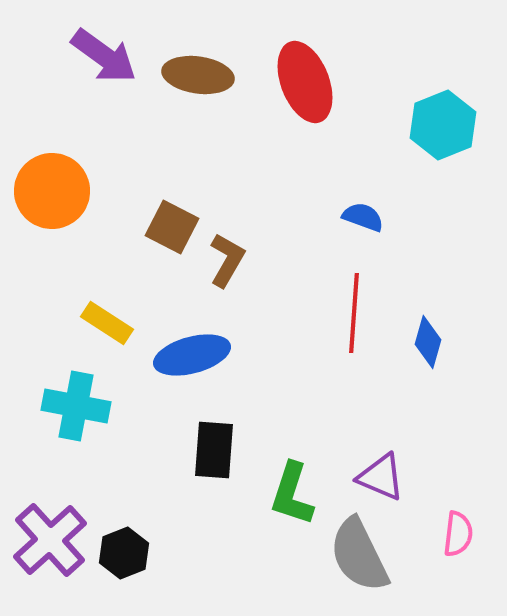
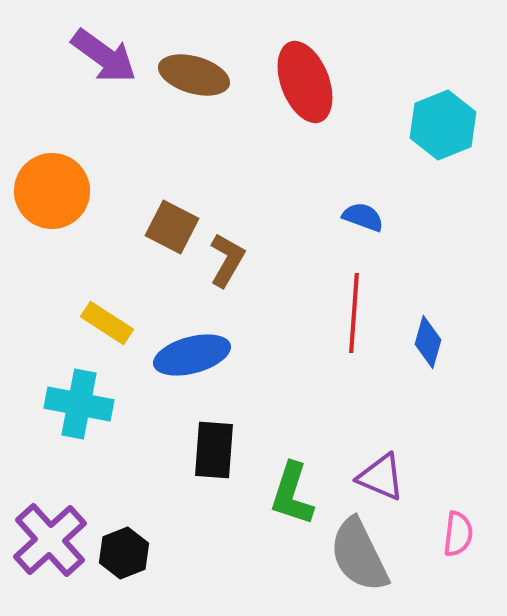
brown ellipse: moved 4 px left; rotated 8 degrees clockwise
cyan cross: moved 3 px right, 2 px up
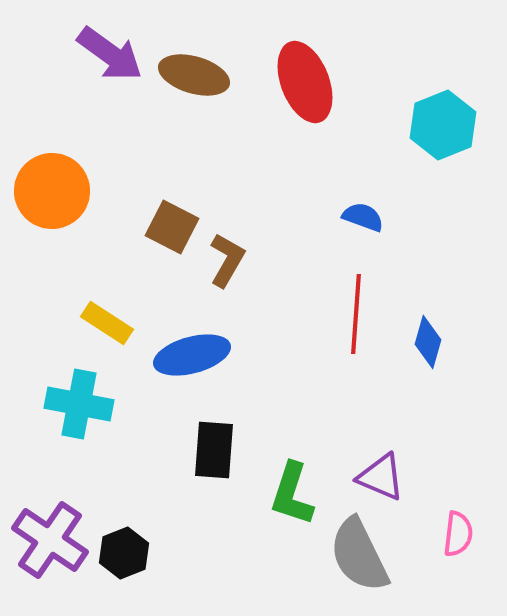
purple arrow: moved 6 px right, 2 px up
red line: moved 2 px right, 1 px down
purple cross: rotated 14 degrees counterclockwise
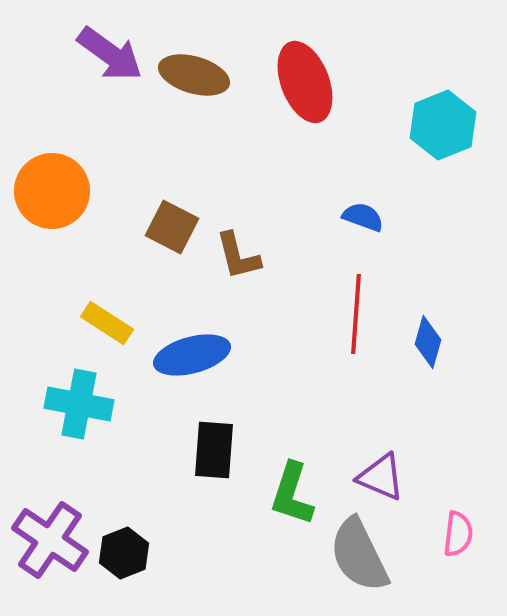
brown L-shape: moved 11 px right, 4 px up; rotated 136 degrees clockwise
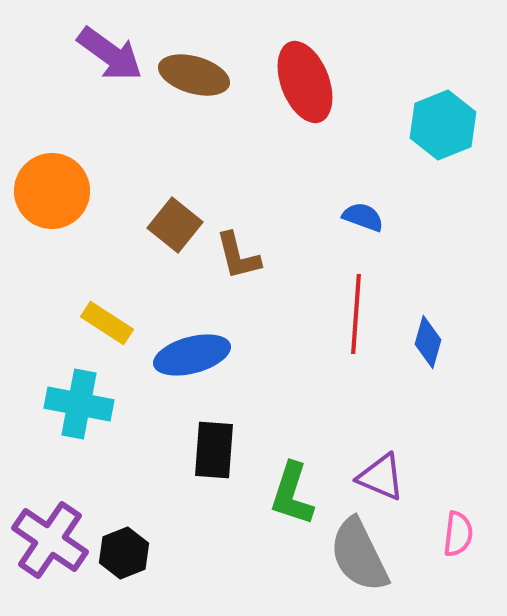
brown square: moved 3 px right, 2 px up; rotated 12 degrees clockwise
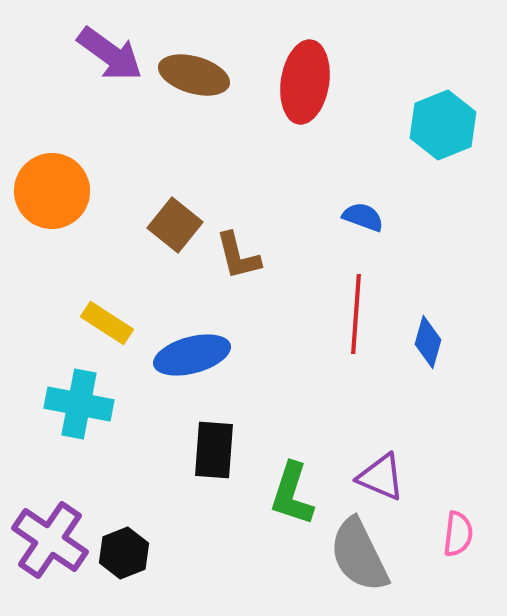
red ellipse: rotated 30 degrees clockwise
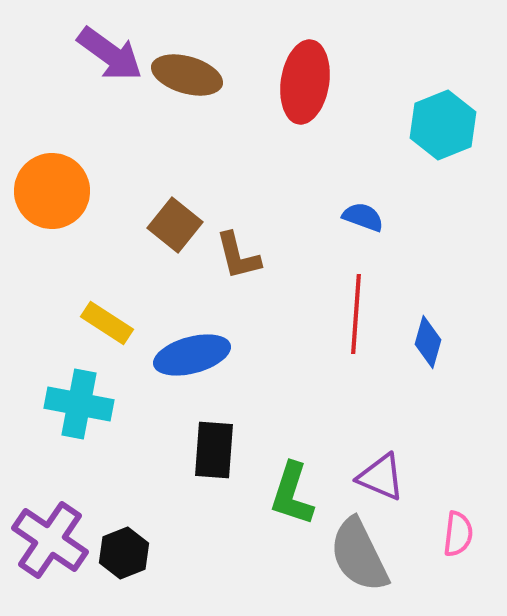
brown ellipse: moved 7 px left
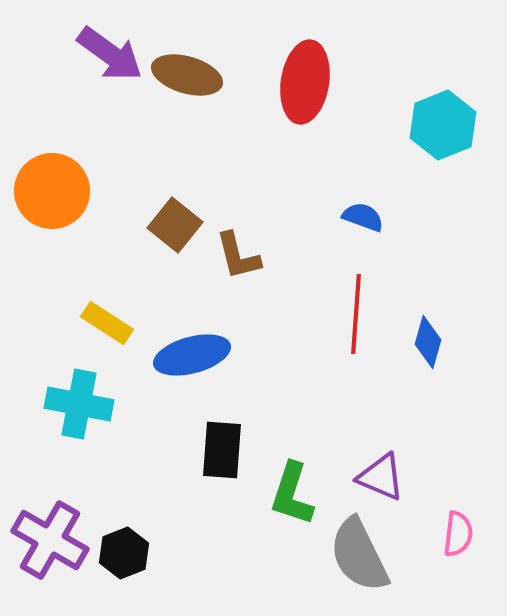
black rectangle: moved 8 px right
purple cross: rotated 4 degrees counterclockwise
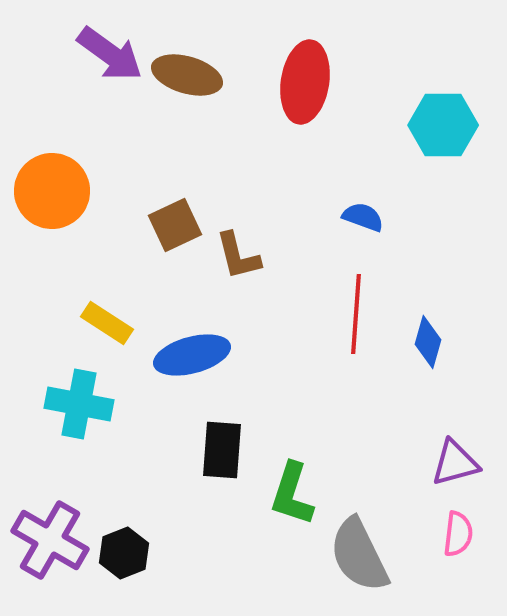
cyan hexagon: rotated 22 degrees clockwise
brown square: rotated 26 degrees clockwise
purple triangle: moved 74 px right, 14 px up; rotated 38 degrees counterclockwise
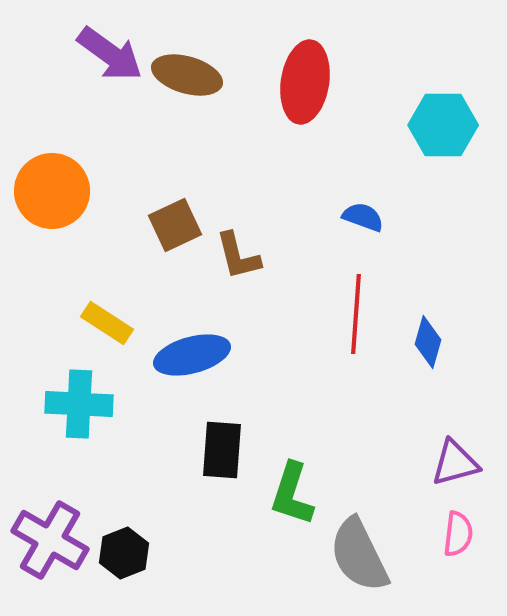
cyan cross: rotated 8 degrees counterclockwise
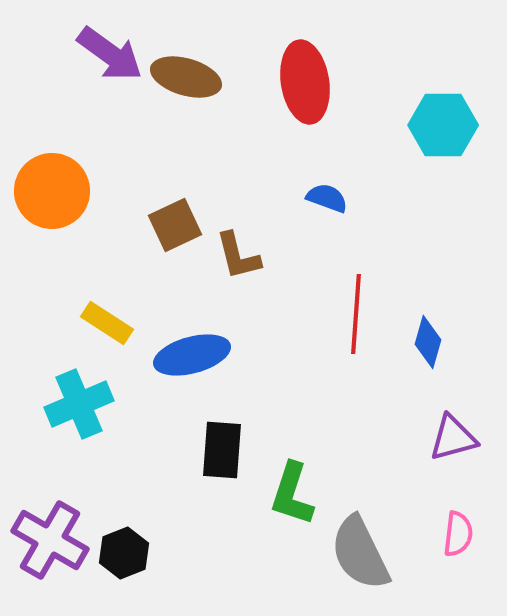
brown ellipse: moved 1 px left, 2 px down
red ellipse: rotated 18 degrees counterclockwise
blue semicircle: moved 36 px left, 19 px up
cyan cross: rotated 26 degrees counterclockwise
purple triangle: moved 2 px left, 25 px up
gray semicircle: moved 1 px right, 2 px up
